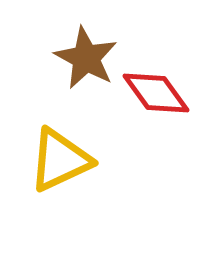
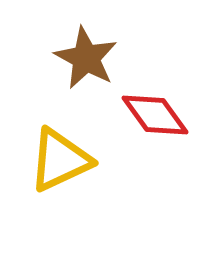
red diamond: moved 1 px left, 22 px down
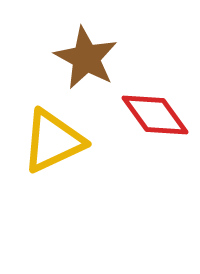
yellow triangle: moved 7 px left, 19 px up
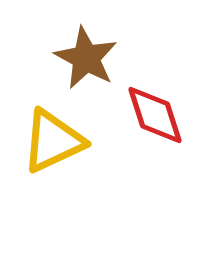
red diamond: rotated 18 degrees clockwise
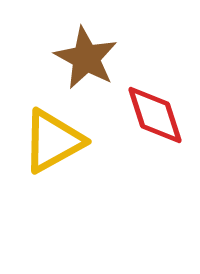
yellow triangle: rotated 4 degrees counterclockwise
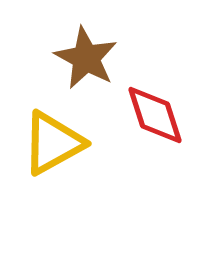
yellow triangle: moved 2 px down
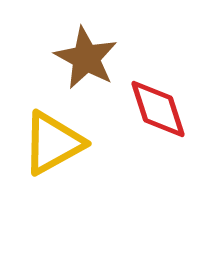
red diamond: moved 3 px right, 6 px up
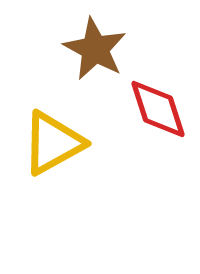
brown star: moved 9 px right, 9 px up
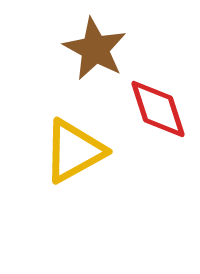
yellow triangle: moved 21 px right, 8 px down
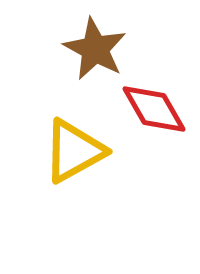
red diamond: moved 4 px left; rotated 12 degrees counterclockwise
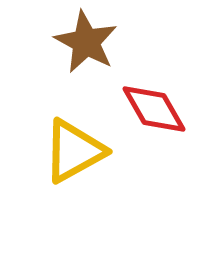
brown star: moved 9 px left, 7 px up
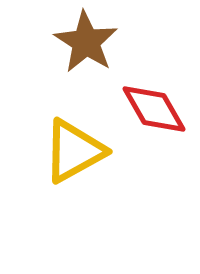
brown star: rotated 4 degrees clockwise
